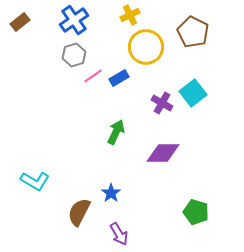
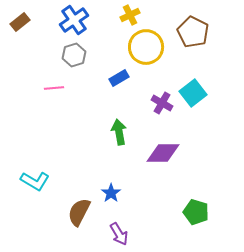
pink line: moved 39 px left, 12 px down; rotated 30 degrees clockwise
green arrow: moved 3 px right; rotated 35 degrees counterclockwise
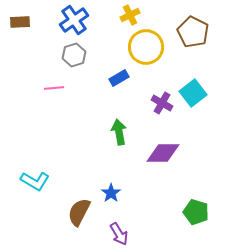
brown rectangle: rotated 36 degrees clockwise
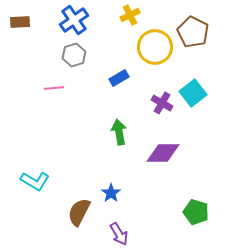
yellow circle: moved 9 px right
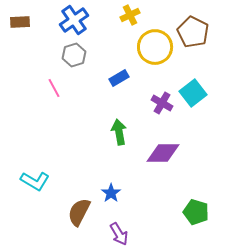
pink line: rotated 66 degrees clockwise
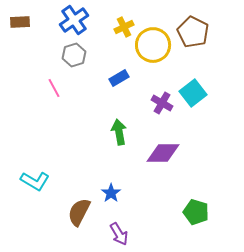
yellow cross: moved 6 px left, 12 px down
yellow circle: moved 2 px left, 2 px up
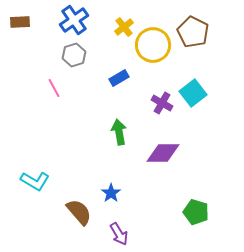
yellow cross: rotated 12 degrees counterclockwise
brown semicircle: rotated 112 degrees clockwise
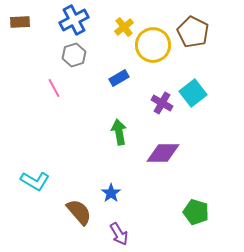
blue cross: rotated 8 degrees clockwise
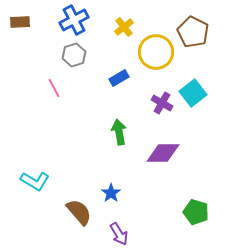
yellow circle: moved 3 px right, 7 px down
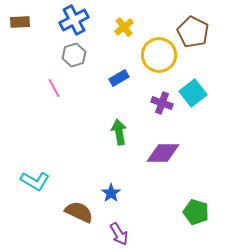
yellow circle: moved 3 px right, 3 px down
purple cross: rotated 10 degrees counterclockwise
brown semicircle: rotated 24 degrees counterclockwise
